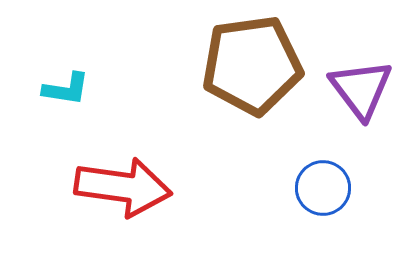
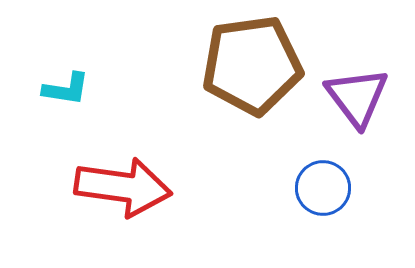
purple triangle: moved 4 px left, 8 px down
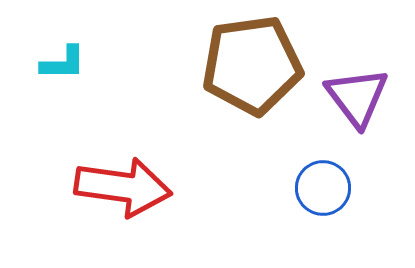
cyan L-shape: moved 3 px left, 26 px up; rotated 9 degrees counterclockwise
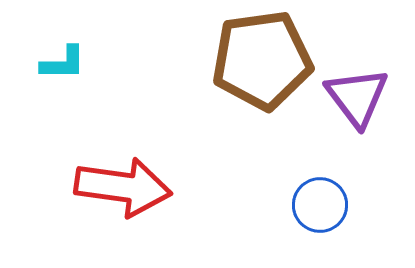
brown pentagon: moved 10 px right, 5 px up
blue circle: moved 3 px left, 17 px down
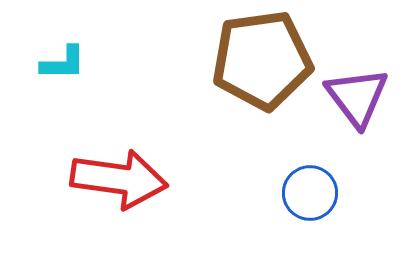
red arrow: moved 4 px left, 8 px up
blue circle: moved 10 px left, 12 px up
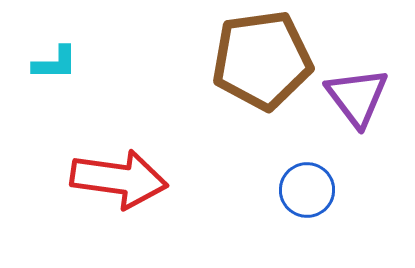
cyan L-shape: moved 8 px left
blue circle: moved 3 px left, 3 px up
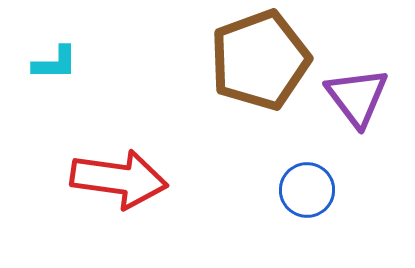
brown pentagon: moved 2 px left; rotated 12 degrees counterclockwise
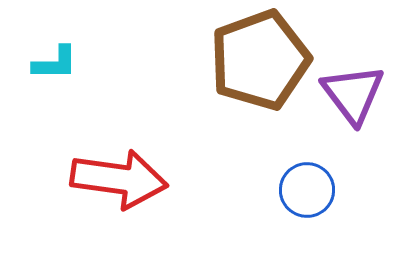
purple triangle: moved 4 px left, 3 px up
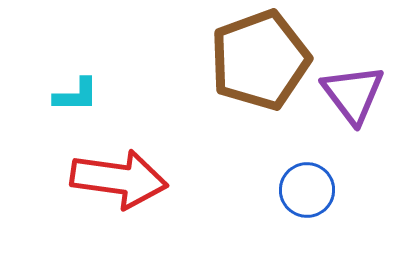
cyan L-shape: moved 21 px right, 32 px down
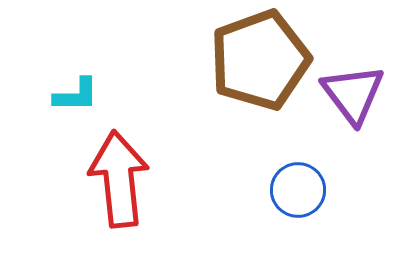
red arrow: rotated 104 degrees counterclockwise
blue circle: moved 9 px left
